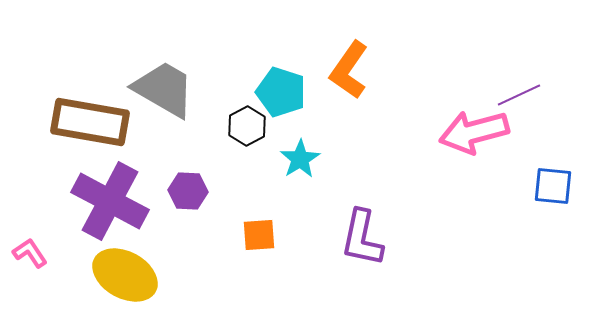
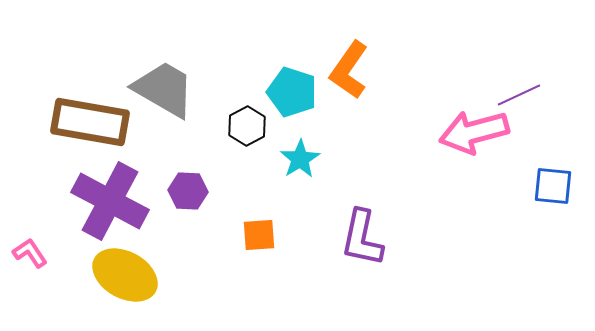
cyan pentagon: moved 11 px right
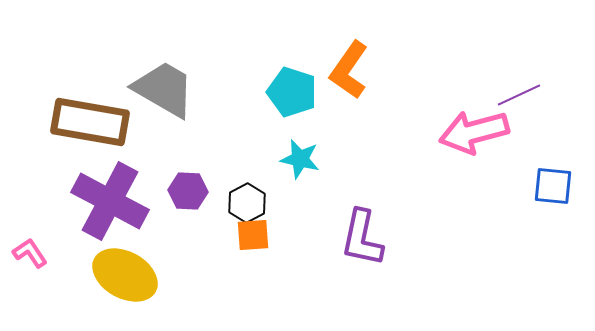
black hexagon: moved 77 px down
cyan star: rotated 27 degrees counterclockwise
orange square: moved 6 px left
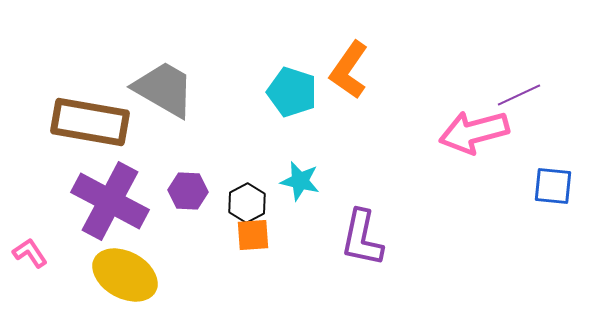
cyan star: moved 22 px down
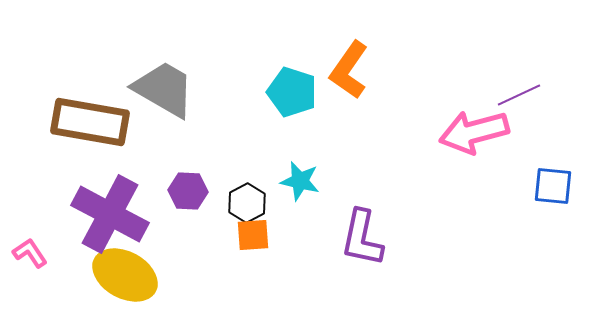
purple cross: moved 13 px down
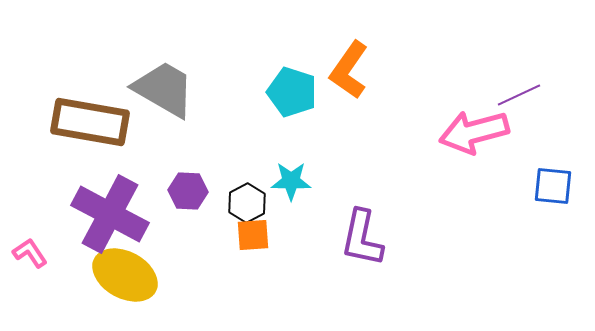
cyan star: moved 9 px left; rotated 12 degrees counterclockwise
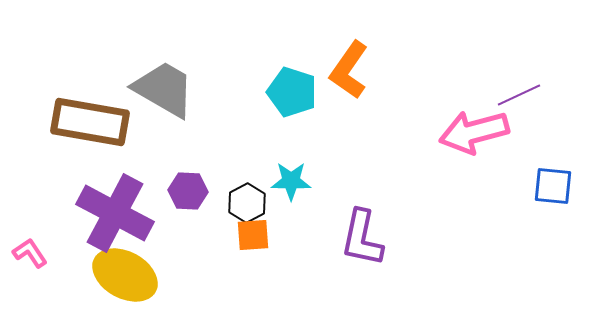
purple cross: moved 5 px right, 1 px up
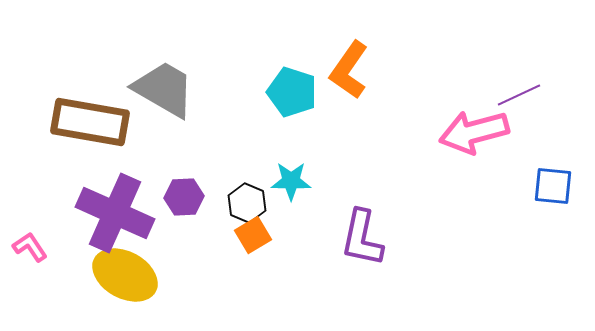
purple hexagon: moved 4 px left, 6 px down; rotated 6 degrees counterclockwise
black hexagon: rotated 9 degrees counterclockwise
purple cross: rotated 4 degrees counterclockwise
orange square: rotated 27 degrees counterclockwise
pink L-shape: moved 6 px up
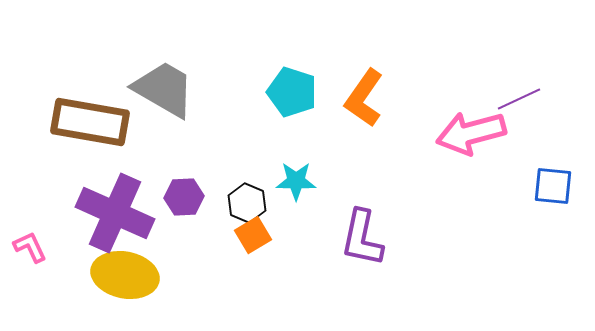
orange L-shape: moved 15 px right, 28 px down
purple line: moved 4 px down
pink arrow: moved 3 px left, 1 px down
cyan star: moved 5 px right
pink L-shape: rotated 9 degrees clockwise
yellow ellipse: rotated 18 degrees counterclockwise
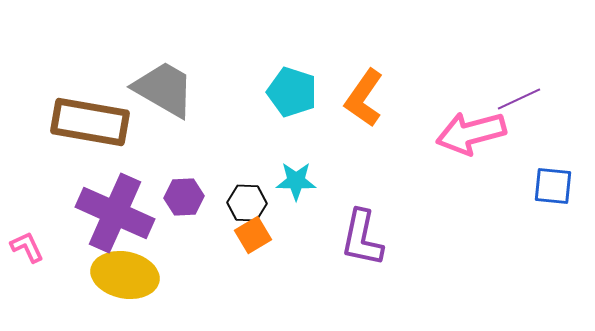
black hexagon: rotated 21 degrees counterclockwise
pink L-shape: moved 3 px left
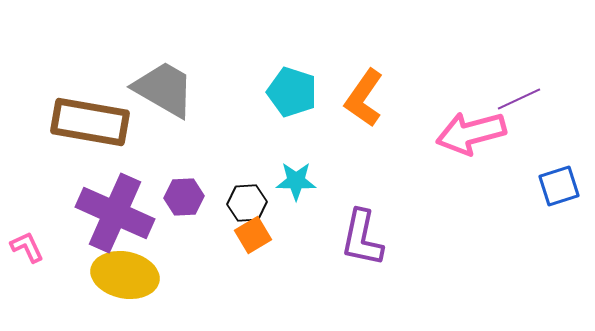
blue square: moved 6 px right; rotated 24 degrees counterclockwise
black hexagon: rotated 6 degrees counterclockwise
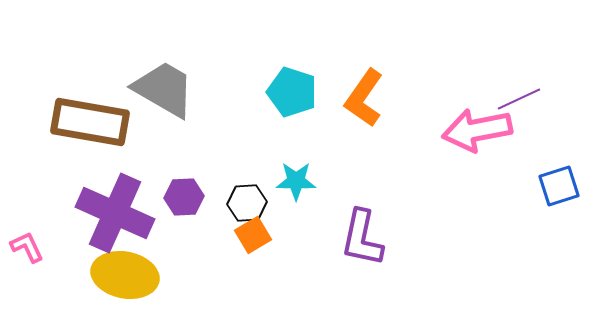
pink arrow: moved 6 px right, 3 px up; rotated 4 degrees clockwise
